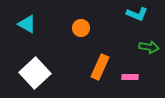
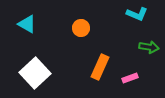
pink rectangle: moved 1 px down; rotated 21 degrees counterclockwise
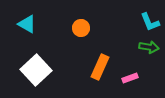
cyan L-shape: moved 13 px right, 8 px down; rotated 45 degrees clockwise
white square: moved 1 px right, 3 px up
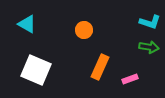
cyan L-shape: rotated 50 degrees counterclockwise
orange circle: moved 3 px right, 2 px down
white square: rotated 24 degrees counterclockwise
pink rectangle: moved 1 px down
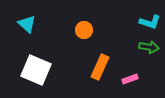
cyan triangle: rotated 12 degrees clockwise
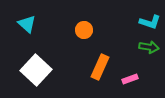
white square: rotated 20 degrees clockwise
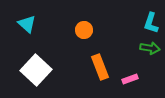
cyan L-shape: moved 1 px right, 1 px down; rotated 90 degrees clockwise
green arrow: moved 1 px right, 1 px down
orange rectangle: rotated 45 degrees counterclockwise
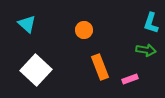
green arrow: moved 4 px left, 2 px down
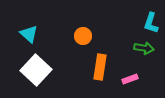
cyan triangle: moved 2 px right, 10 px down
orange circle: moved 1 px left, 6 px down
green arrow: moved 2 px left, 2 px up
orange rectangle: rotated 30 degrees clockwise
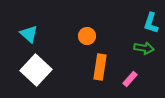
orange circle: moved 4 px right
pink rectangle: rotated 28 degrees counterclockwise
